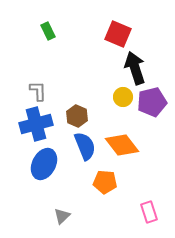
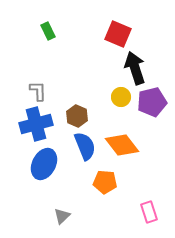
yellow circle: moved 2 px left
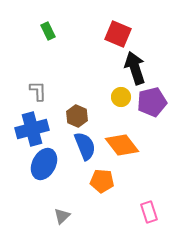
blue cross: moved 4 px left, 5 px down
orange pentagon: moved 3 px left, 1 px up
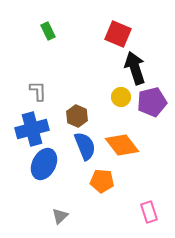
gray triangle: moved 2 px left
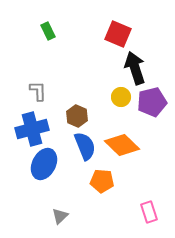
orange diamond: rotated 8 degrees counterclockwise
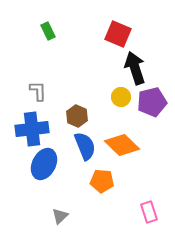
blue cross: rotated 8 degrees clockwise
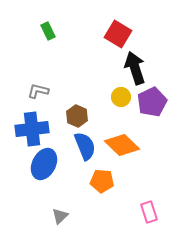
red square: rotated 8 degrees clockwise
gray L-shape: rotated 75 degrees counterclockwise
purple pentagon: rotated 12 degrees counterclockwise
